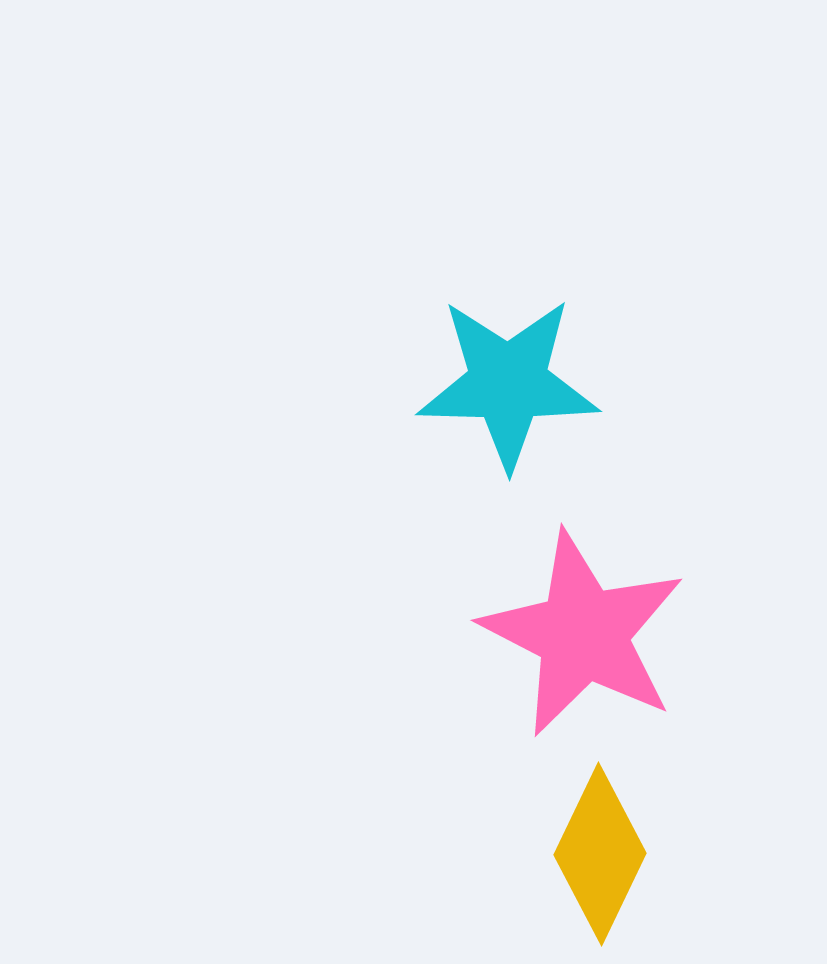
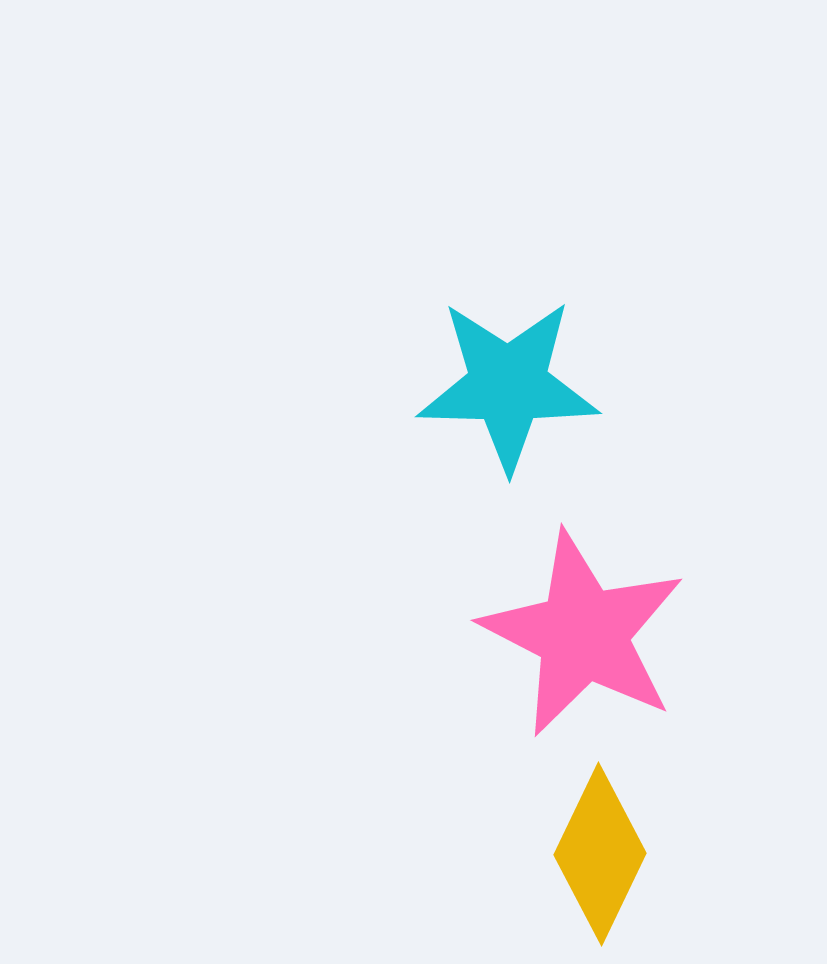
cyan star: moved 2 px down
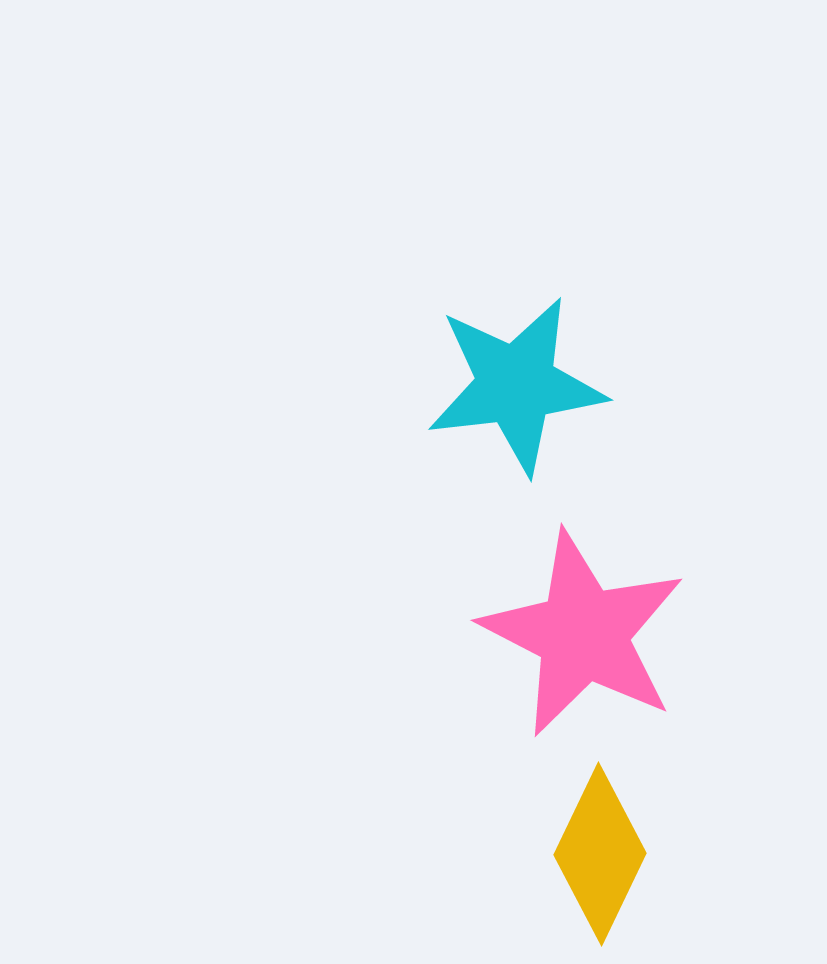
cyan star: moved 8 px right; rotated 8 degrees counterclockwise
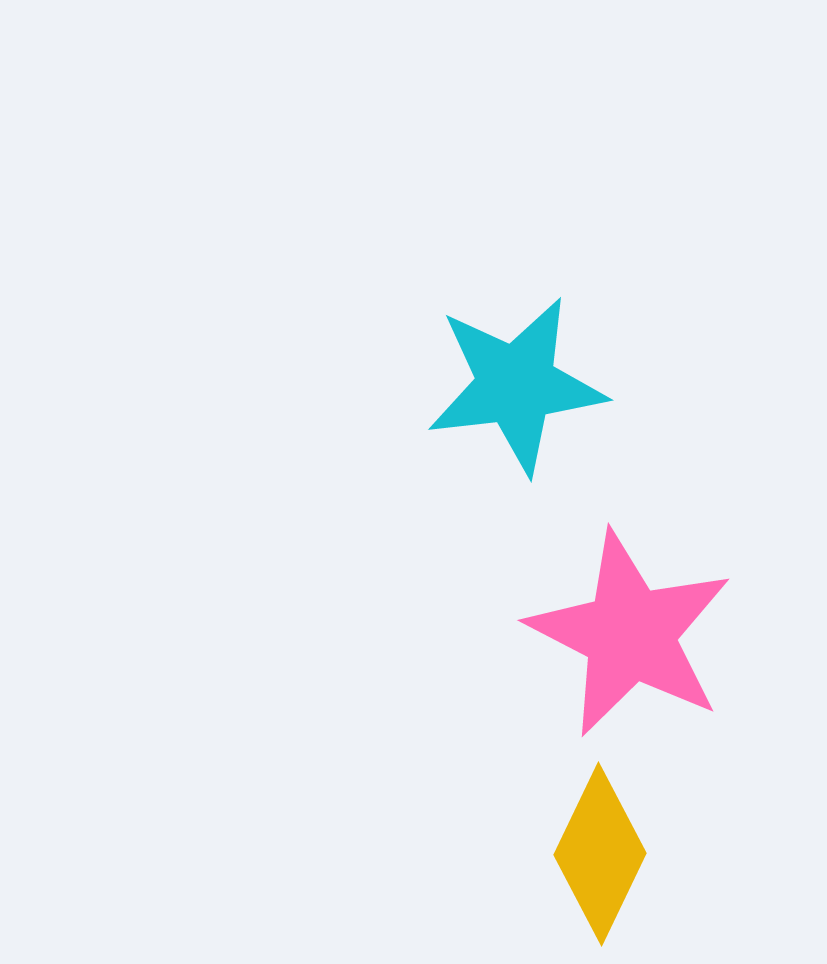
pink star: moved 47 px right
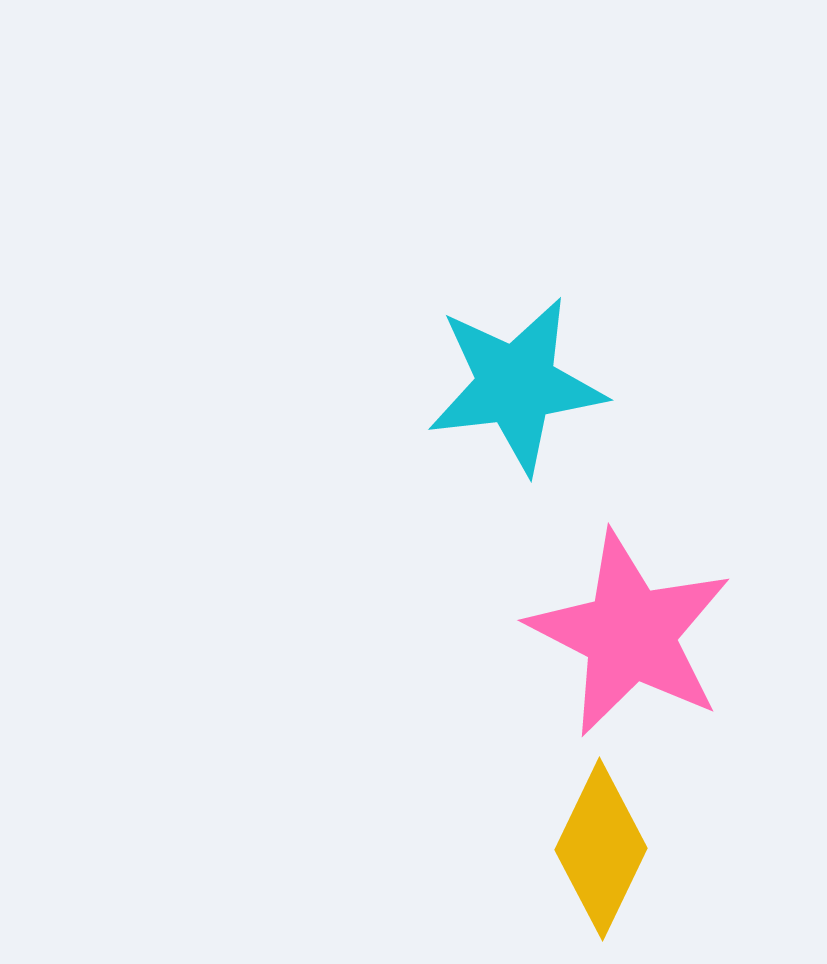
yellow diamond: moved 1 px right, 5 px up
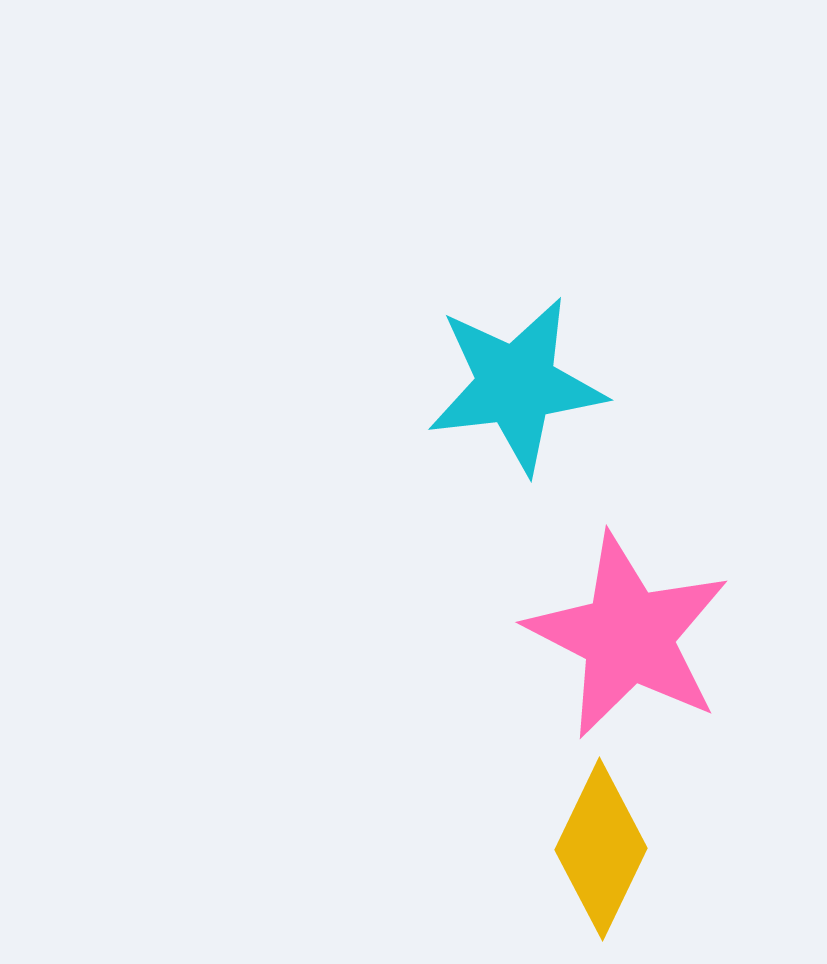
pink star: moved 2 px left, 2 px down
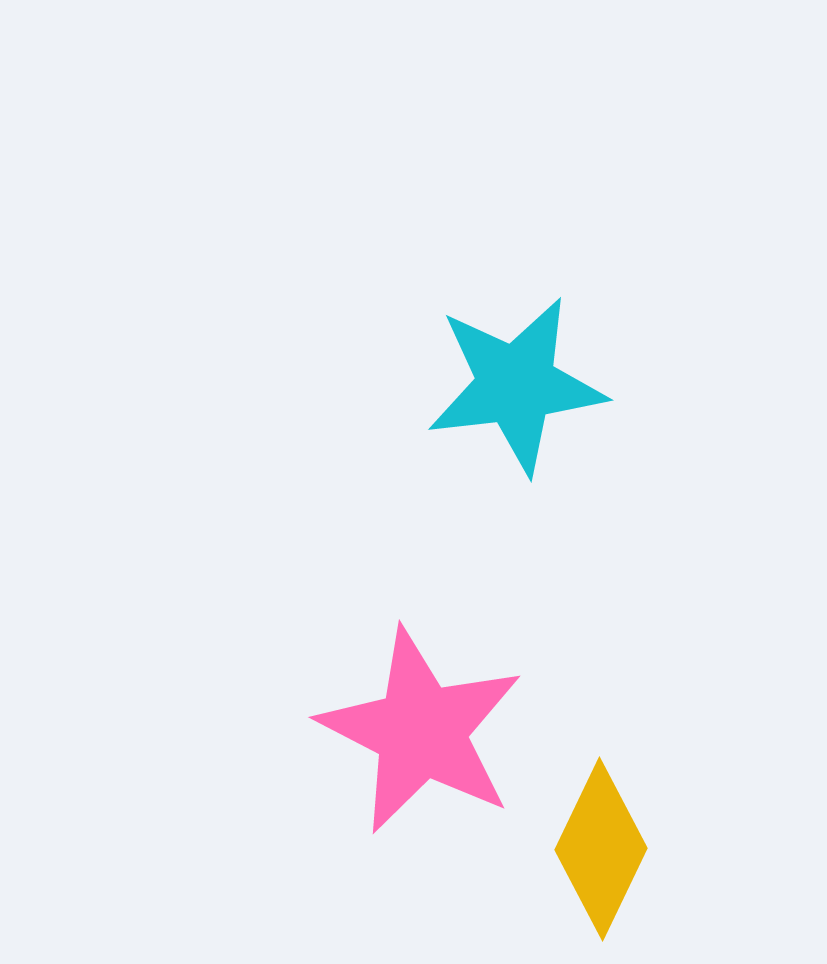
pink star: moved 207 px left, 95 px down
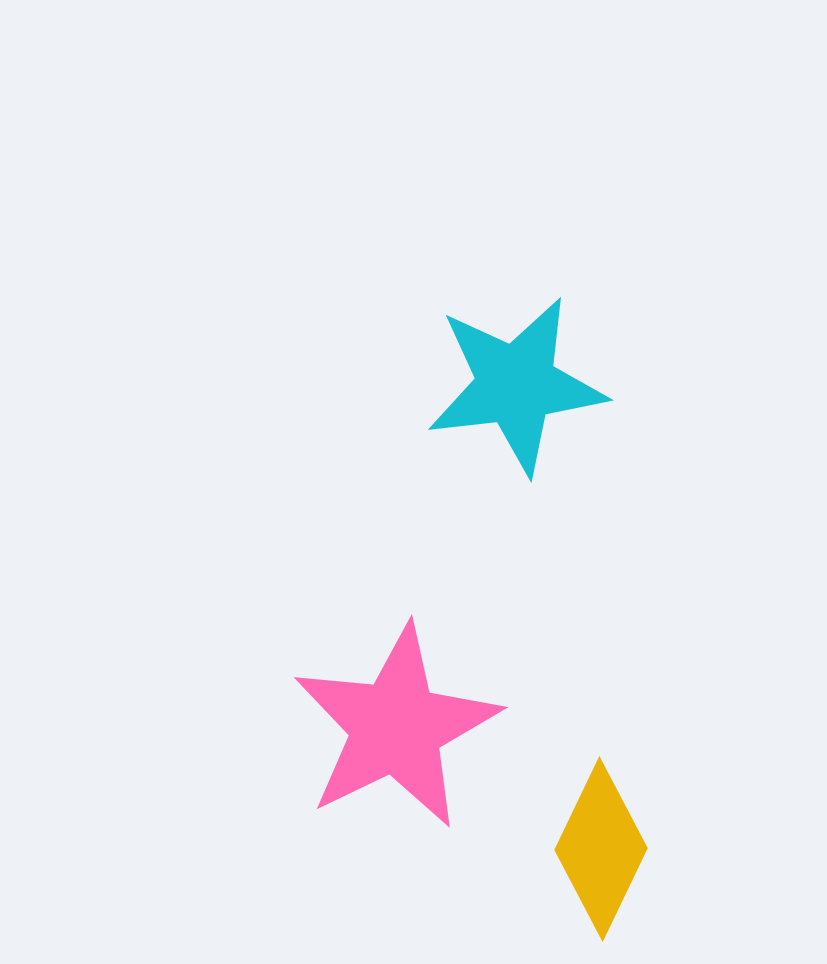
pink star: moved 25 px left, 4 px up; rotated 19 degrees clockwise
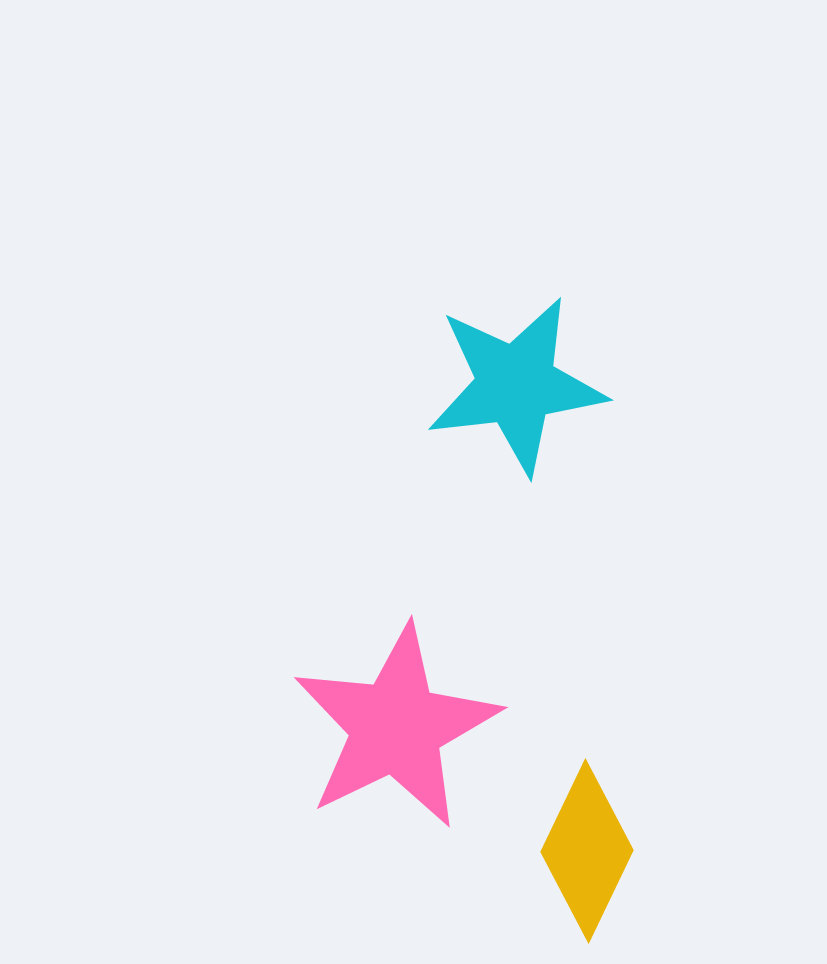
yellow diamond: moved 14 px left, 2 px down
